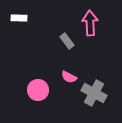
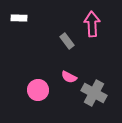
pink arrow: moved 2 px right, 1 px down
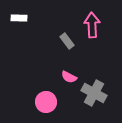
pink arrow: moved 1 px down
pink circle: moved 8 px right, 12 px down
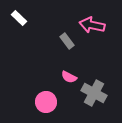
white rectangle: rotated 42 degrees clockwise
pink arrow: rotated 75 degrees counterclockwise
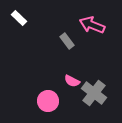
pink arrow: rotated 10 degrees clockwise
pink semicircle: moved 3 px right, 4 px down
gray cross: rotated 10 degrees clockwise
pink circle: moved 2 px right, 1 px up
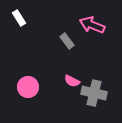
white rectangle: rotated 14 degrees clockwise
gray cross: rotated 25 degrees counterclockwise
pink circle: moved 20 px left, 14 px up
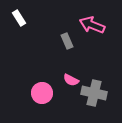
gray rectangle: rotated 14 degrees clockwise
pink semicircle: moved 1 px left, 1 px up
pink circle: moved 14 px right, 6 px down
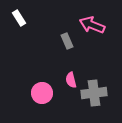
pink semicircle: rotated 49 degrees clockwise
gray cross: rotated 20 degrees counterclockwise
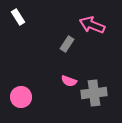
white rectangle: moved 1 px left, 1 px up
gray rectangle: moved 3 px down; rotated 56 degrees clockwise
pink semicircle: moved 2 px left, 1 px down; rotated 56 degrees counterclockwise
pink circle: moved 21 px left, 4 px down
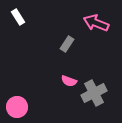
pink arrow: moved 4 px right, 2 px up
gray cross: rotated 20 degrees counterclockwise
pink circle: moved 4 px left, 10 px down
